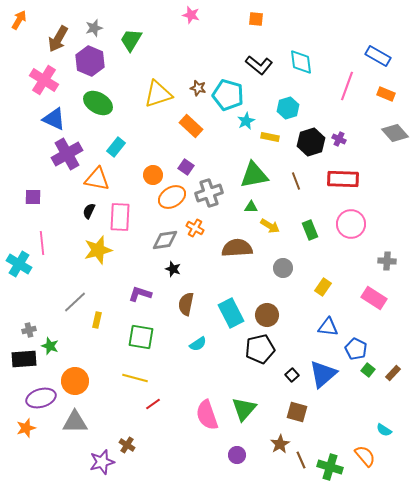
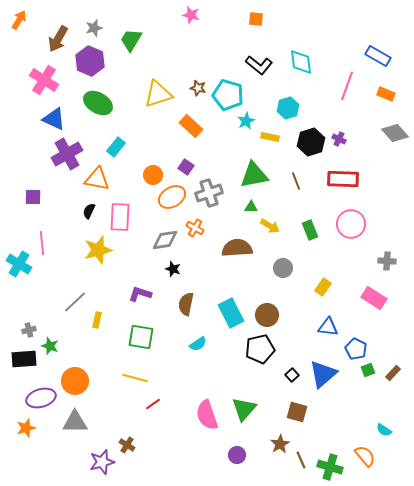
green square at (368, 370): rotated 32 degrees clockwise
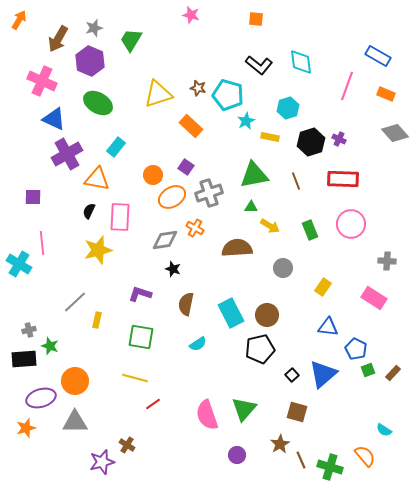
pink cross at (44, 80): moved 2 px left, 1 px down; rotated 8 degrees counterclockwise
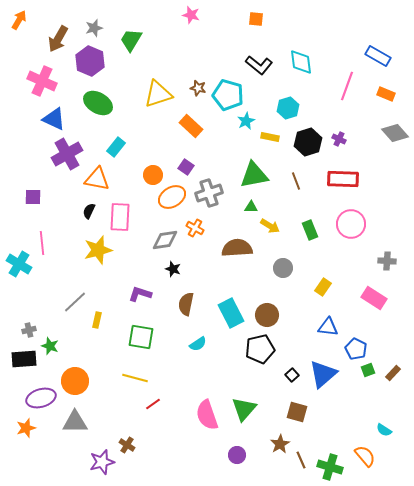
black hexagon at (311, 142): moved 3 px left
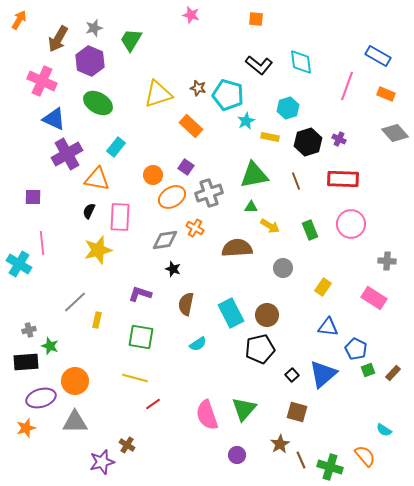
black rectangle at (24, 359): moved 2 px right, 3 px down
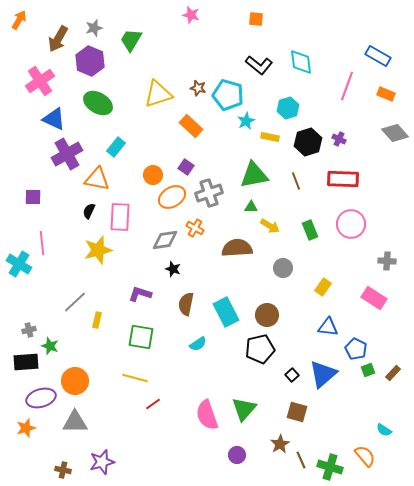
pink cross at (42, 81): moved 2 px left; rotated 32 degrees clockwise
cyan rectangle at (231, 313): moved 5 px left, 1 px up
brown cross at (127, 445): moved 64 px left, 25 px down; rotated 21 degrees counterclockwise
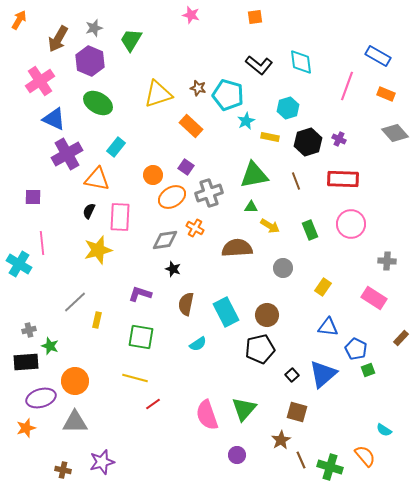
orange square at (256, 19): moved 1 px left, 2 px up; rotated 14 degrees counterclockwise
brown rectangle at (393, 373): moved 8 px right, 35 px up
brown star at (280, 444): moved 1 px right, 4 px up
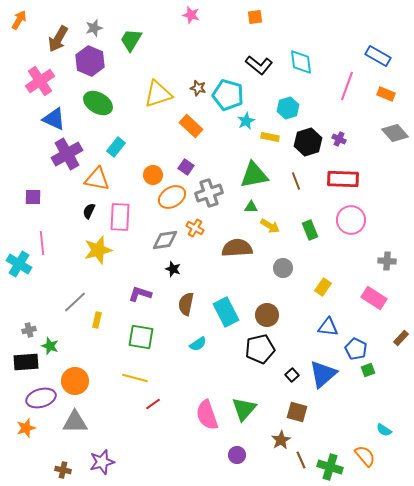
pink circle at (351, 224): moved 4 px up
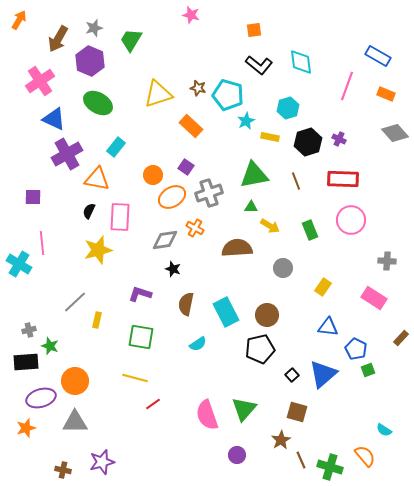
orange square at (255, 17): moved 1 px left, 13 px down
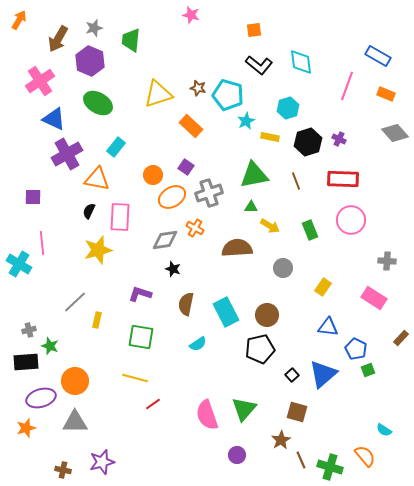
green trapezoid at (131, 40): rotated 25 degrees counterclockwise
